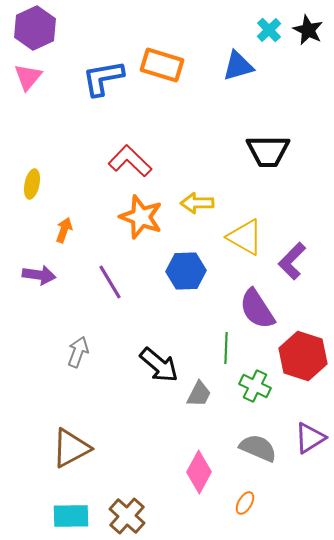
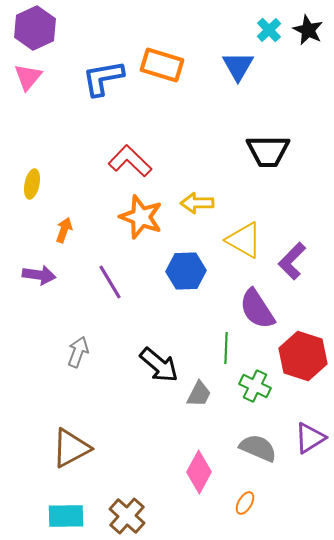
blue triangle: rotated 44 degrees counterclockwise
yellow triangle: moved 1 px left, 3 px down
cyan rectangle: moved 5 px left
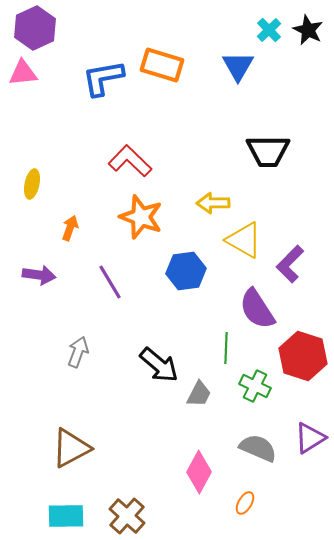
pink triangle: moved 5 px left, 4 px up; rotated 44 degrees clockwise
yellow arrow: moved 16 px right
orange arrow: moved 6 px right, 2 px up
purple L-shape: moved 2 px left, 3 px down
blue hexagon: rotated 6 degrees counterclockwise
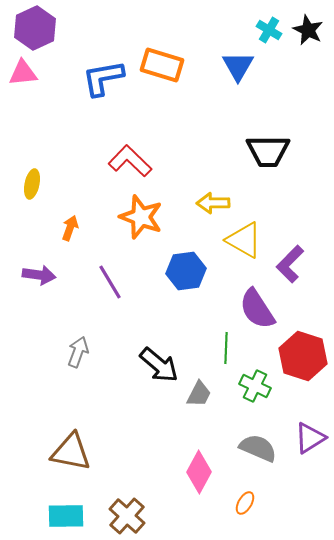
cyan cross: rotated 15 degrees counterclockwise
brown triangle: moved 4 px down; rotated 39 degrees clockwise
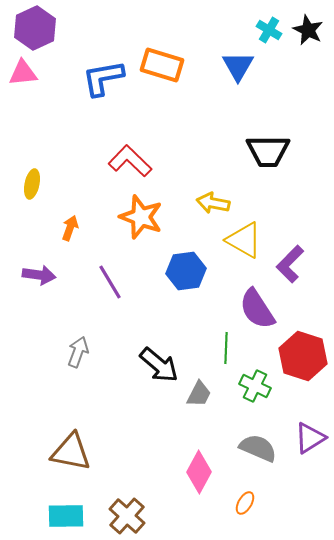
yellow arrow: rotated 12 degrees clockwise
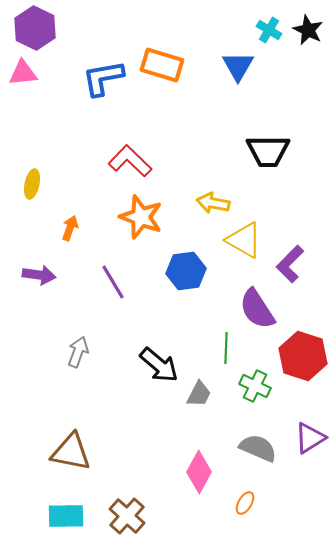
purple hexagon: rotated 9 degrees counterclockwise
purple line: moved 3 px right
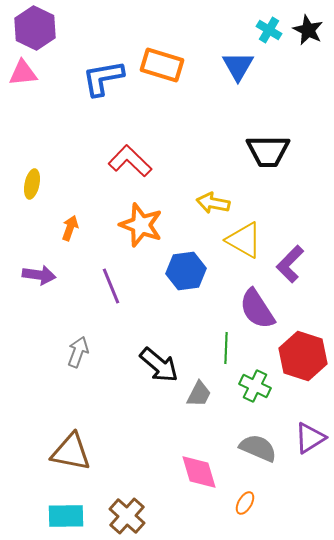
orange star: moved 8 px down
purple line: moved 2 px left, 4 px down; rotated 9 degrees clockwise
pink diamond: rotated 45 degrees counterclockwise
